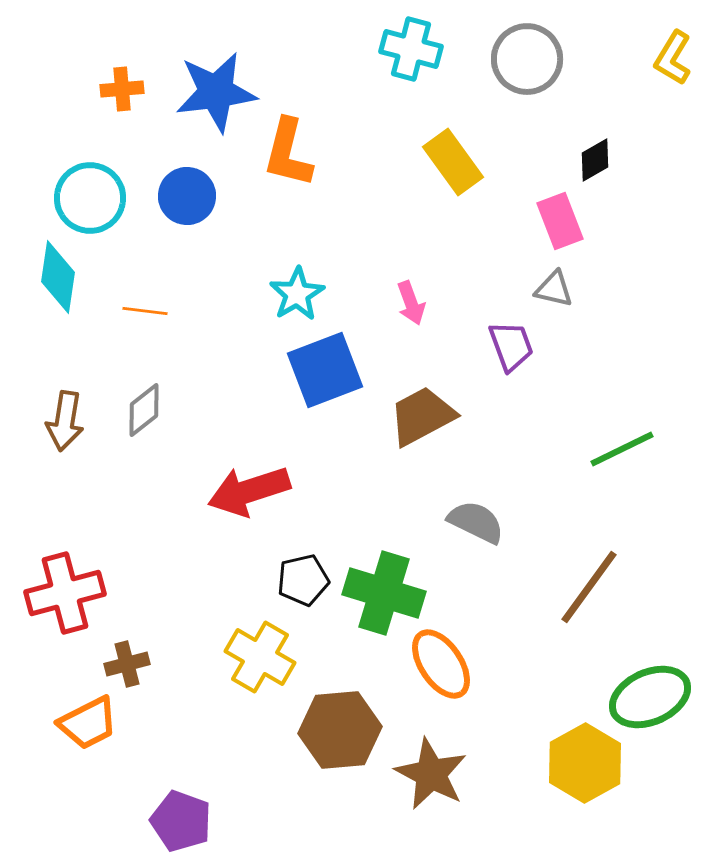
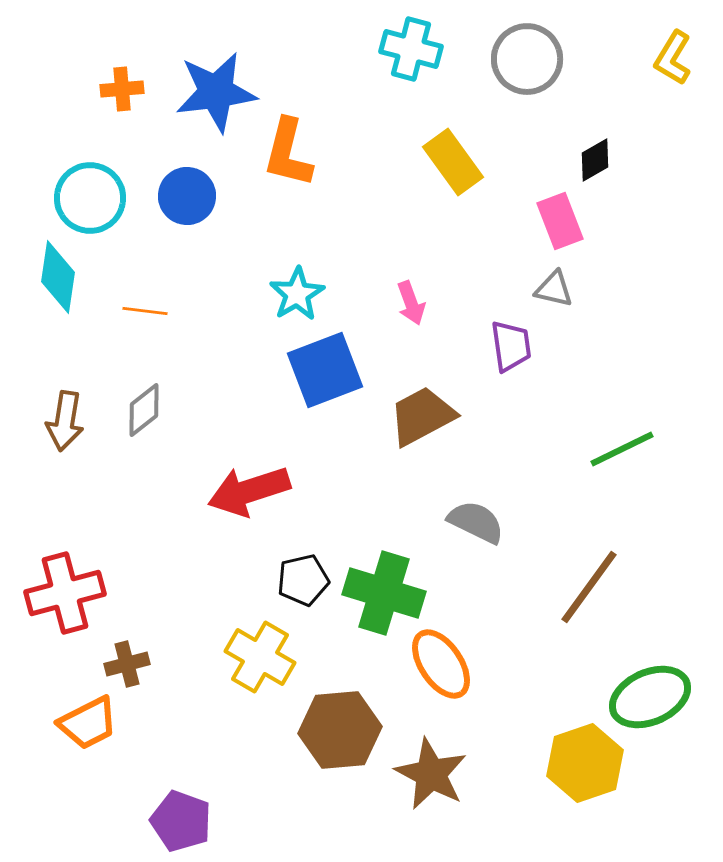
purple trapezoid: rotated 12 degrees clockwise
yellow hexagon: rotated 10 degrees clockwise
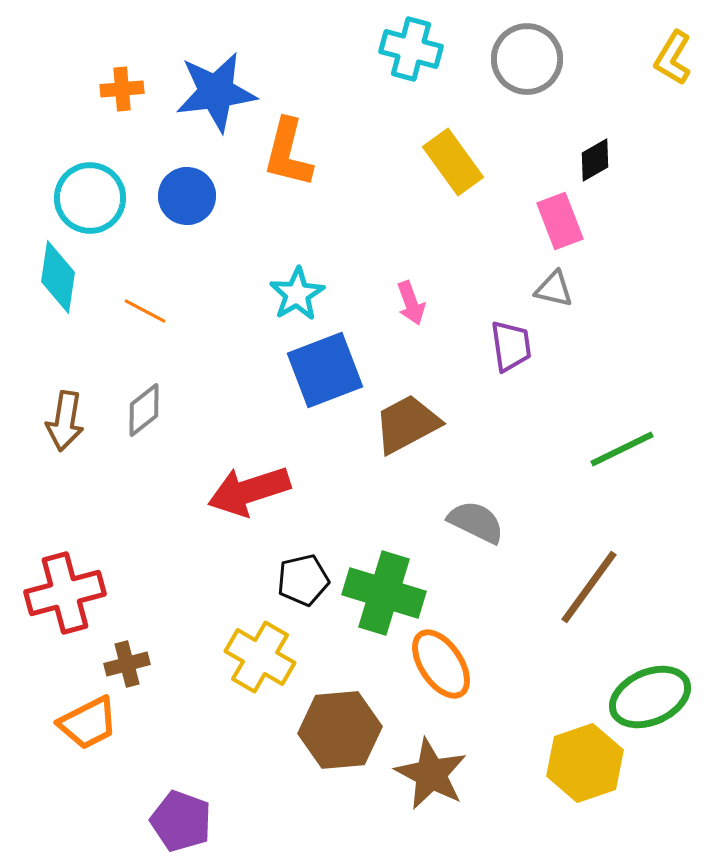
orange line: rotated 21 degrees clockwise
brown trapezoid: moved 15 px left, 8 px down
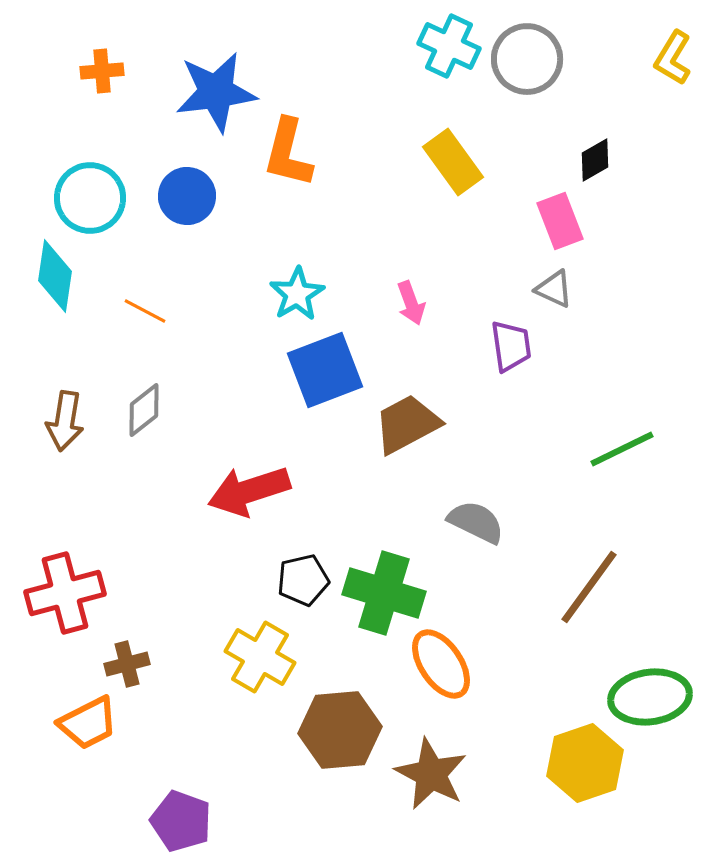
cyan cross: moved 38 px right, 3 px up; rotated 10 degrees clockwise
orange cross: moved 20 px left, 18 px up
cyan diamond: moved 3 px left, 1 px up
gray triangle: rotated 12 degrees clockwise
green ellipse: rotated 16 degrees clockwise
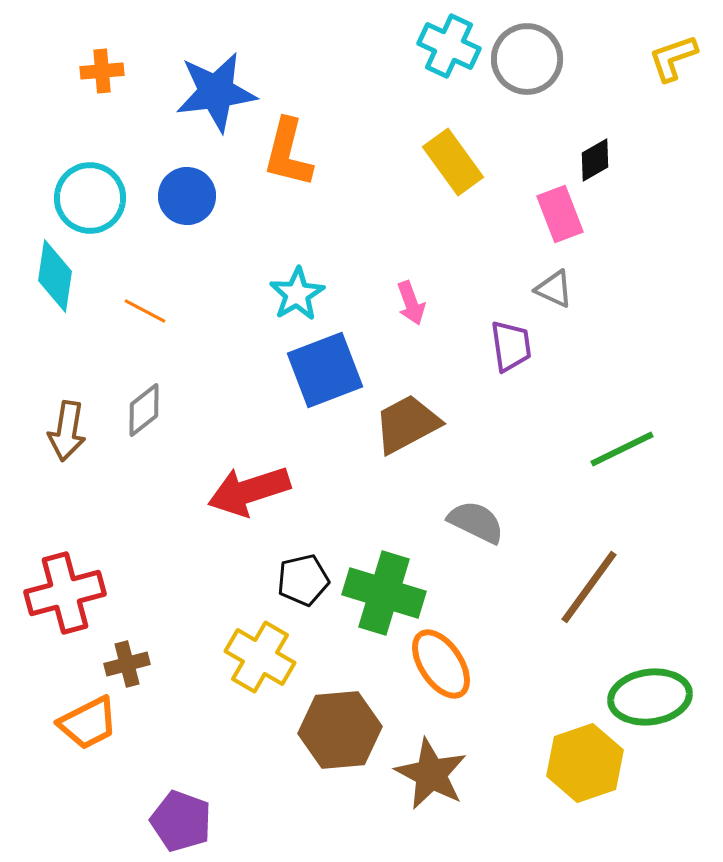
yellow L-shape: rotated 40 degrees clockwise
pink rectangle: moved 7 px up
brown arrow: moved 2 px right, 10 px down
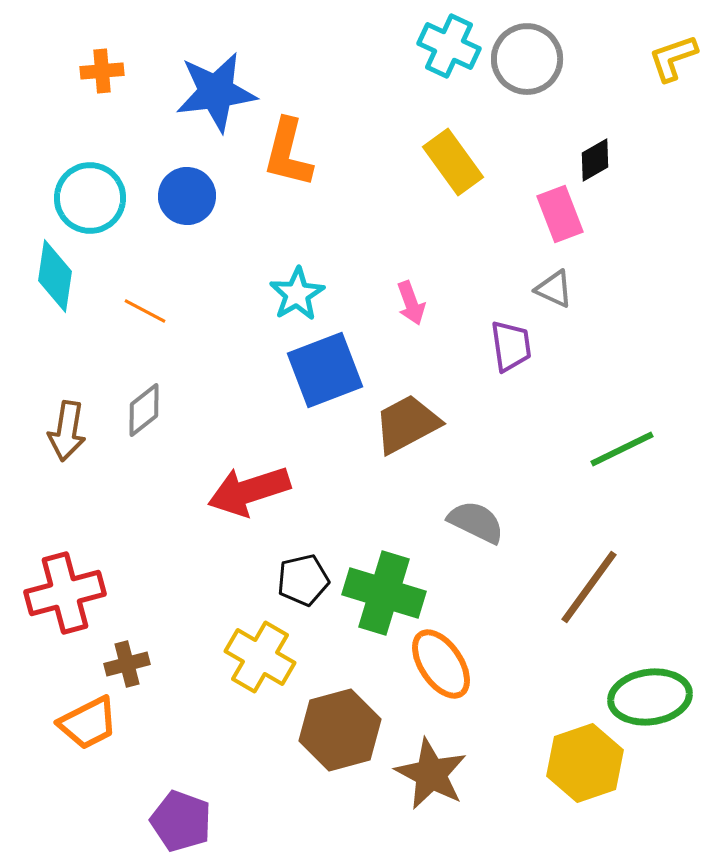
brown hexagon: rotated 10 degrees counterclockwise
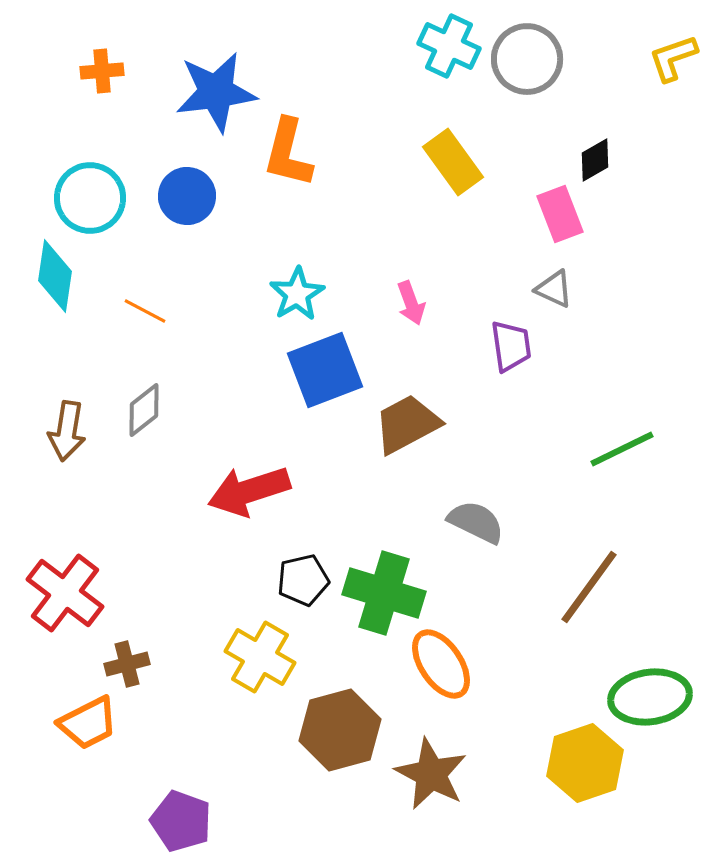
red cross: rotated 38 degrees counterclockwise
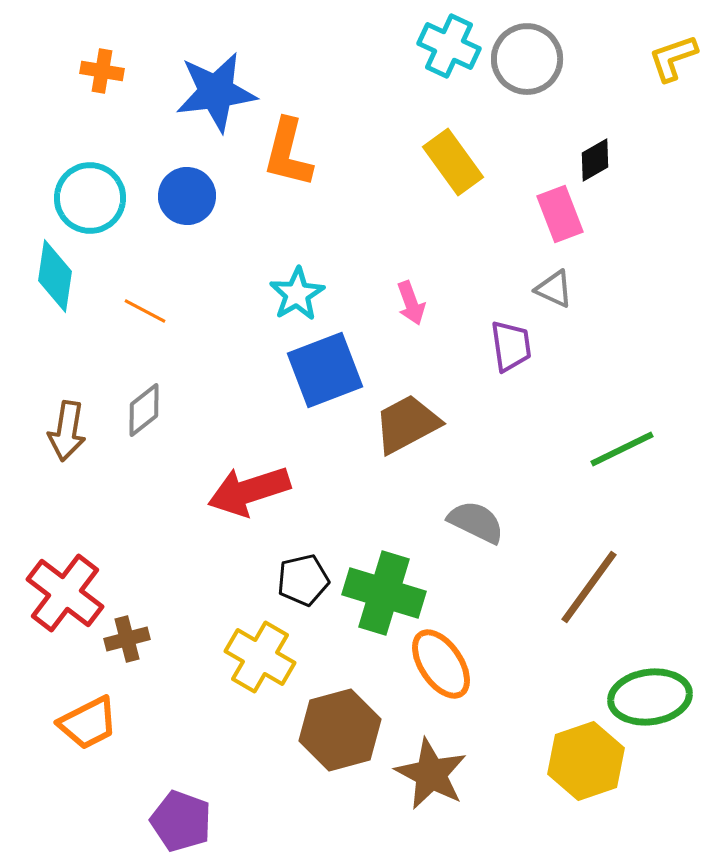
orange cross: rotated 15 degrees clockwise
brown cross: moved 25 px up
yellow hexagon: moved 1 px right, 2 px up
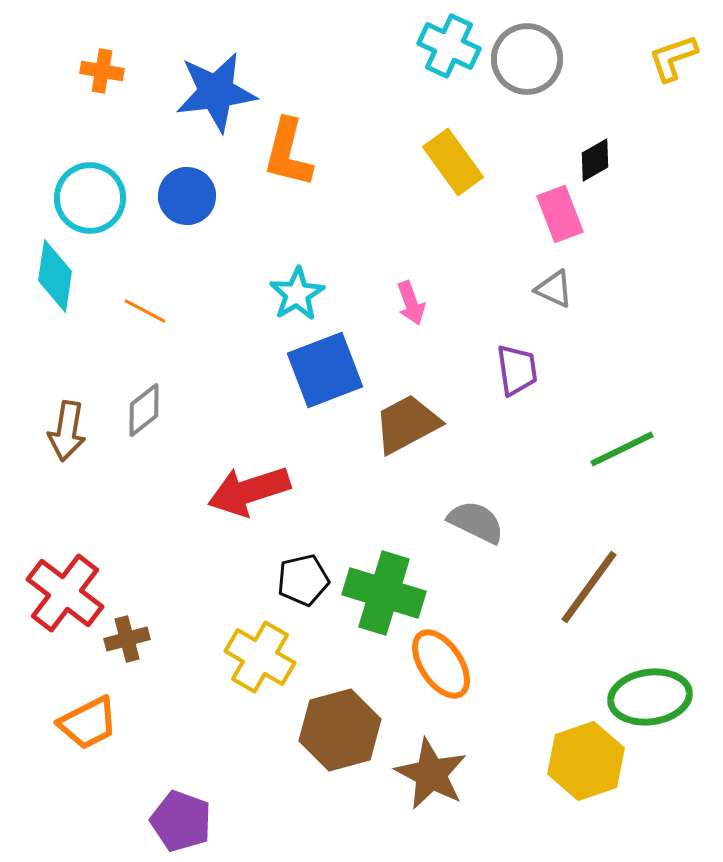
purple trapezoid: moved 6 px right, 24 px down
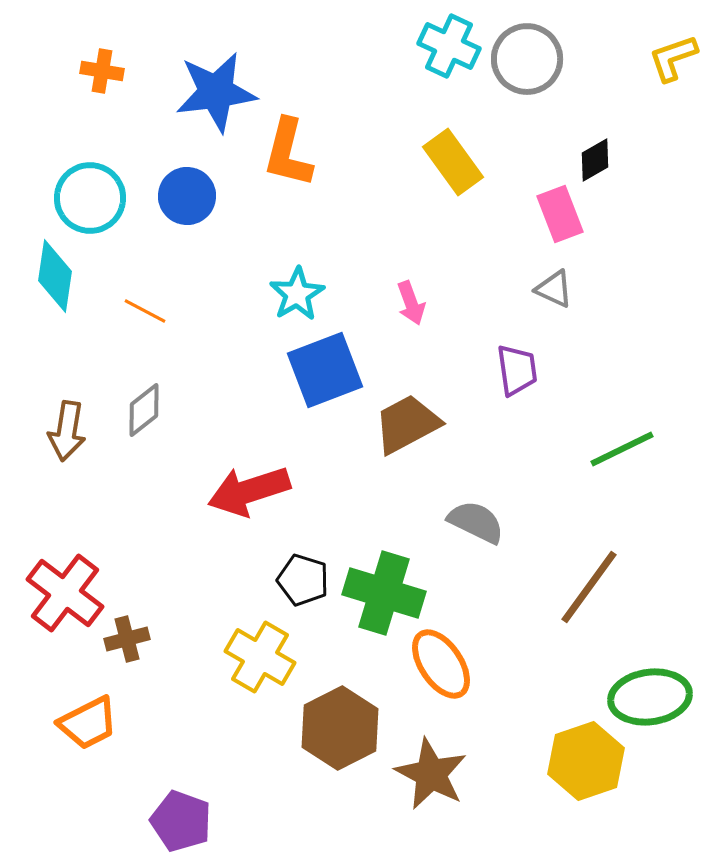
black pentagon: rotated 30 degrees clockwise
brown hexagon: moved 2 px up; rotated 12 degrees counterclockwise
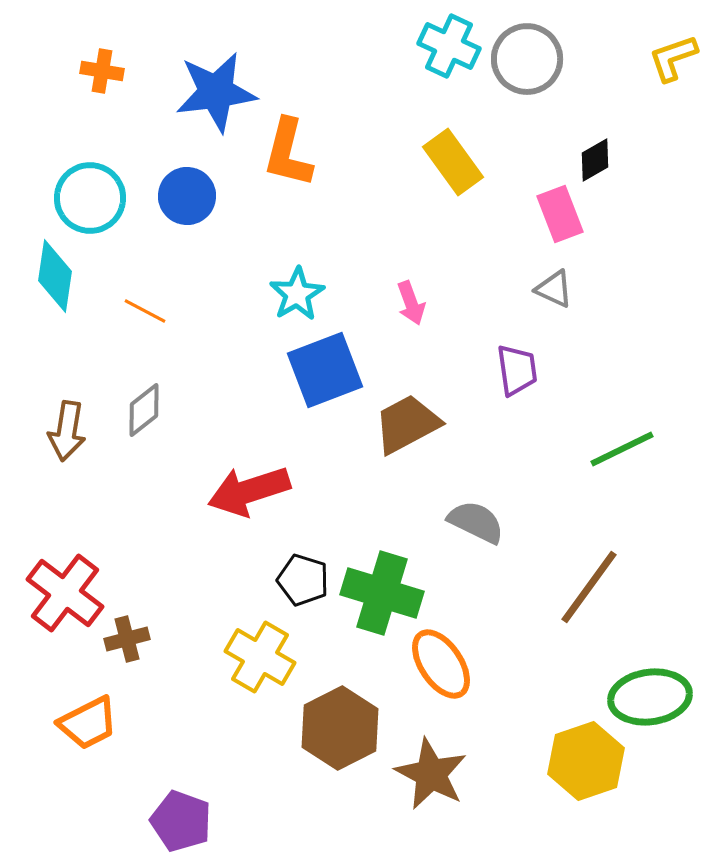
green cross: moved 2 px left
